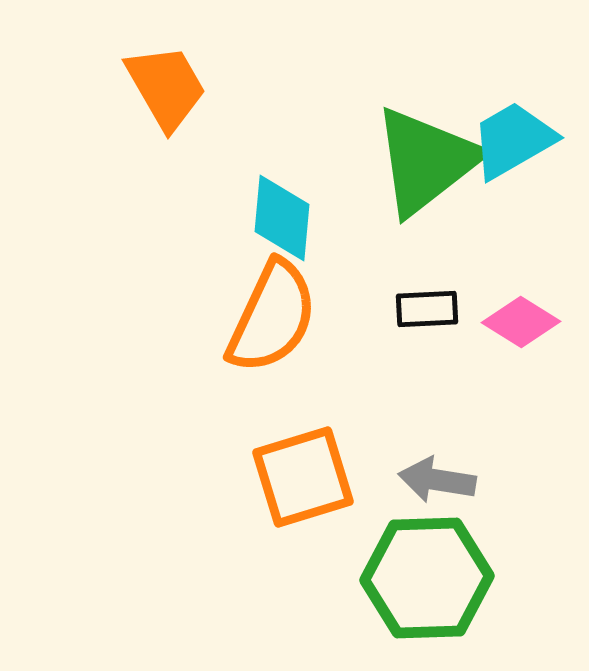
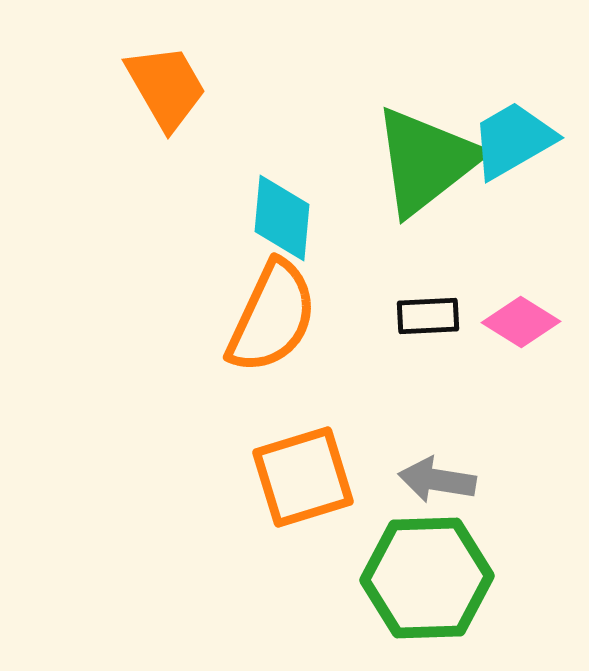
black rectangle: moved 1 px right, 7 px down
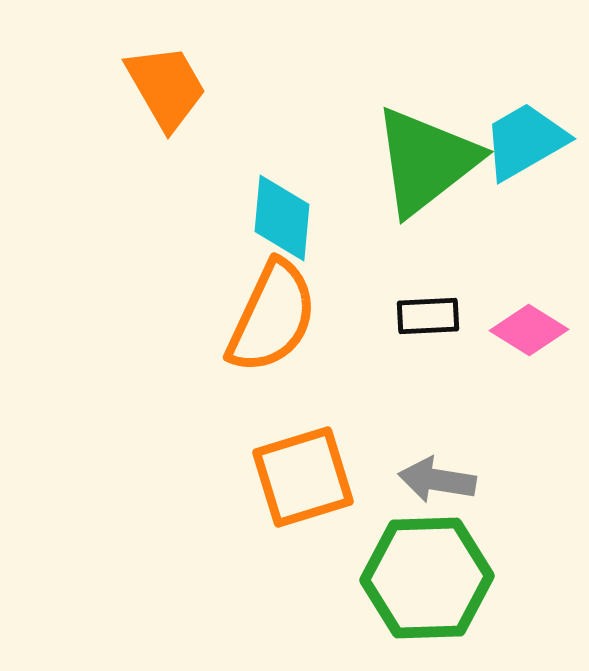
cyan trapezoid: moved 12 px right, 1 px down
pink diamond: moved 8 px right, 8 px down
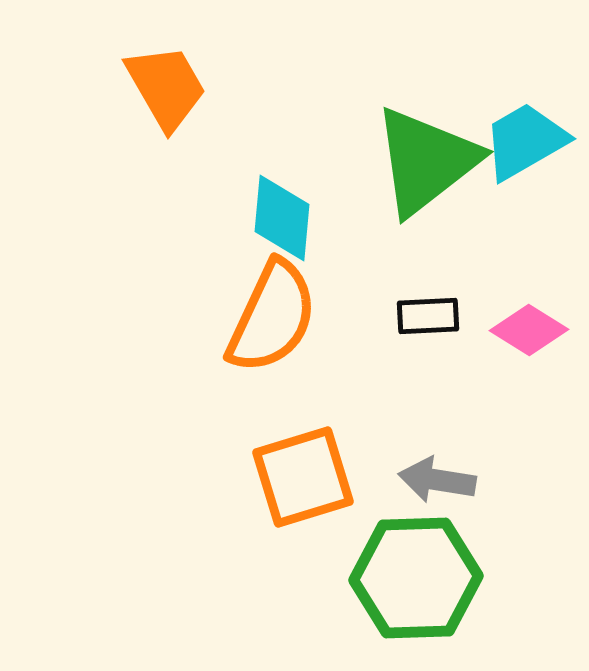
green hexagon: moved 11 px left
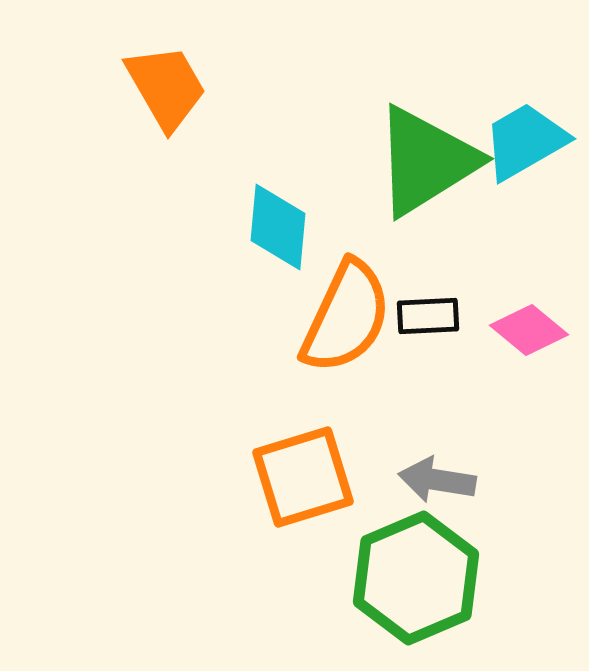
green triangle: rotated 6 degrees clockwise
cyan diamond: moved 4 px left, 9 px down
orange semicircle: moved 74 px right
pink diamond: rotated 8 degrees clockwise
green hexagon: rotated 21 degrees counterclockwise
